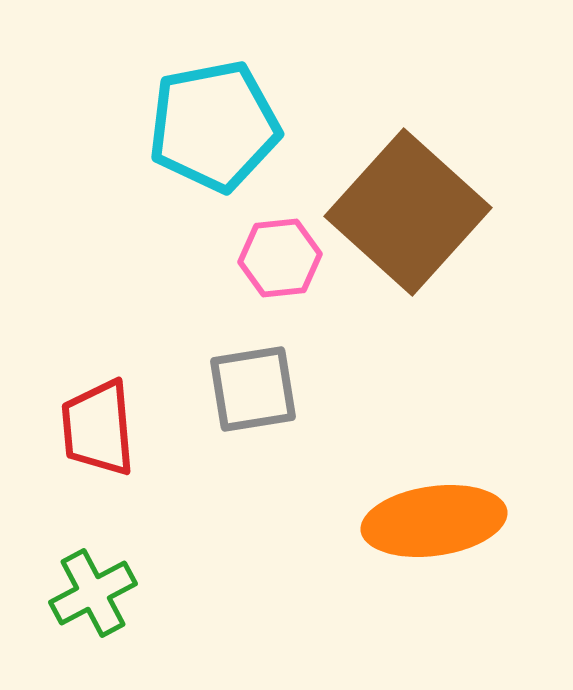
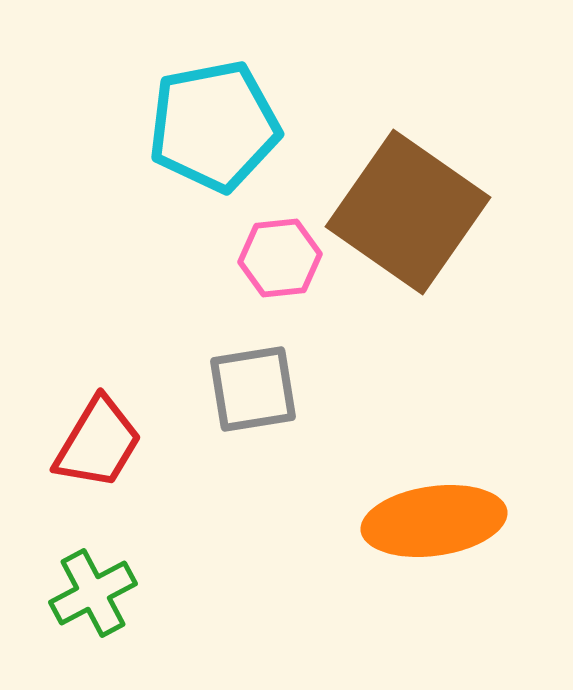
brown square: rotated 7 degrees counterclockwise
red trapezoid: moved 15 px down; rotated 144 degrees counterclockwise
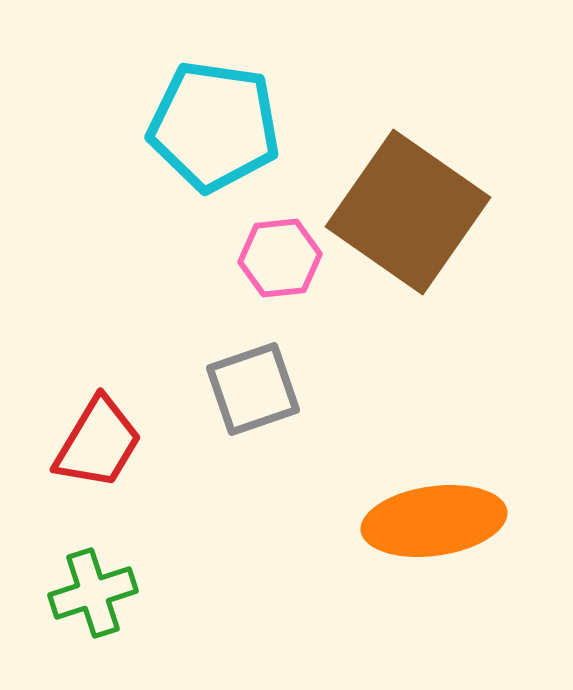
cyan pentagon: rotated 19 degrees clockwise
gray square: rotated 10 degrees counterclockwise
green cross: rotated 10 degrees clockwise
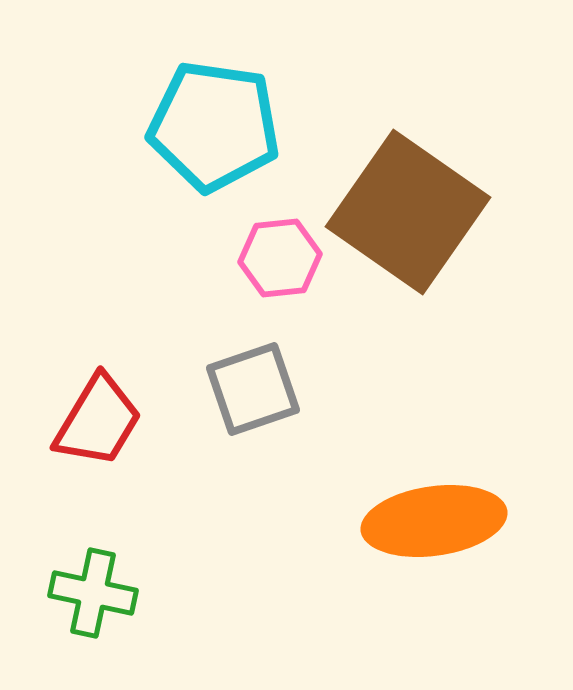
red trapezoid: moved 22 px up
green cross: rotated 30 degrees clockwise
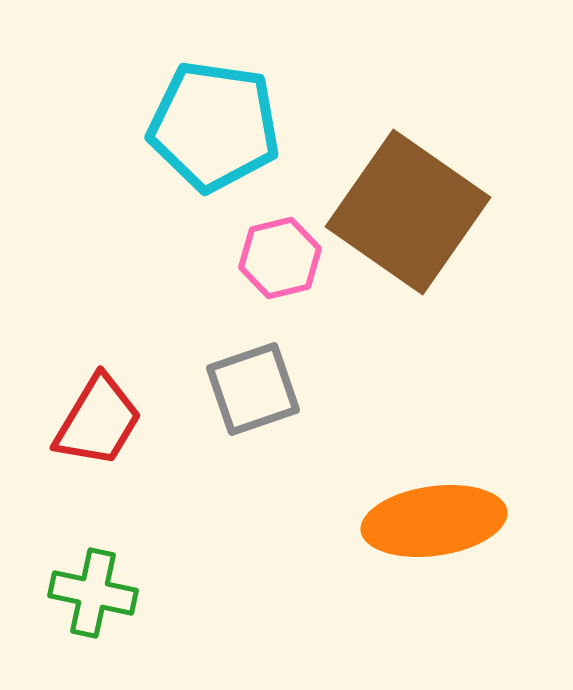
pink hexagon: rotated 8 degrees counterclockwise
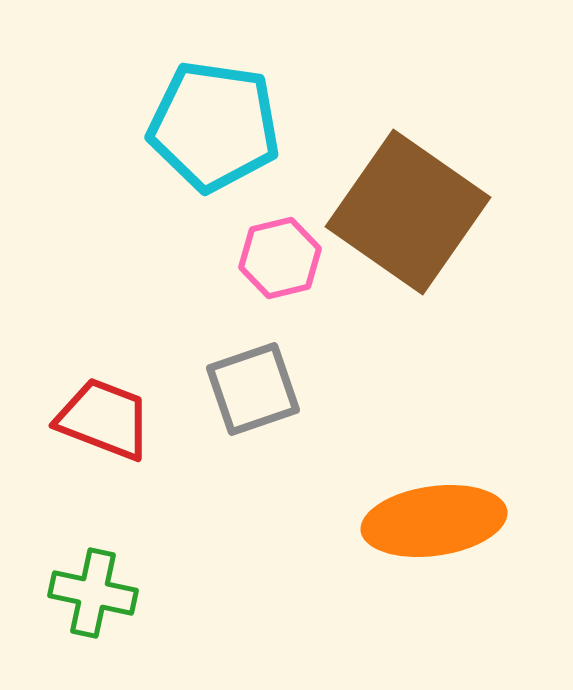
red trapezoid: moved 6 px right, 2 px up; rotated 100 degrees counterclockwise
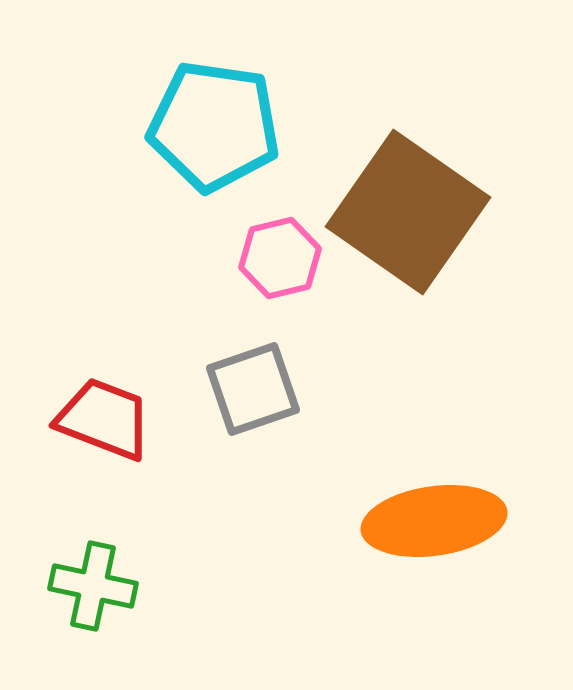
green cross: moved 7 px up
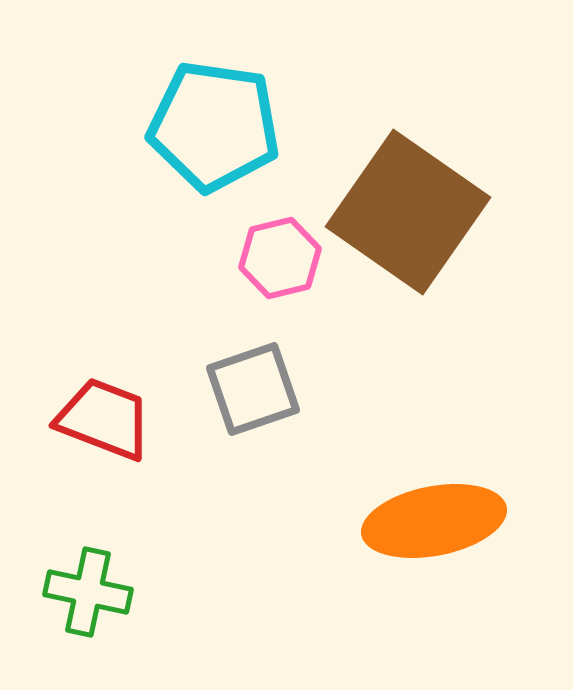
orange ellipse: rotated 3 degrees counterclockwise
green cross: moved 5 px left, 6 px down
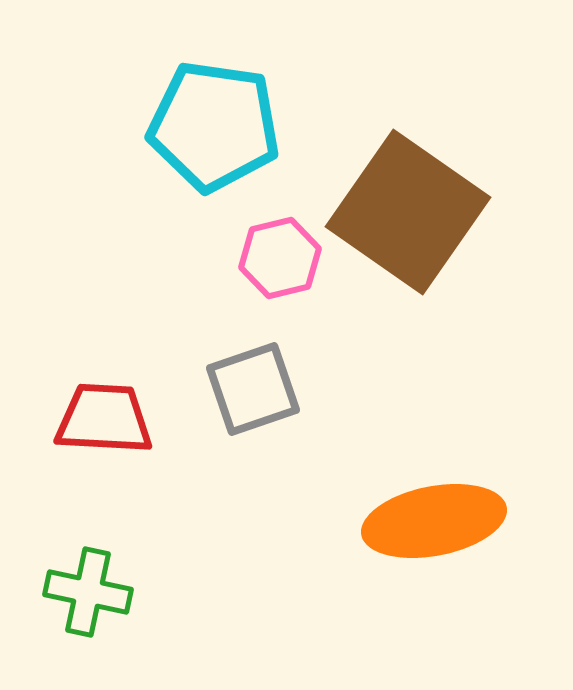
red trapezoid: rotated 18 degrees counterclockwise
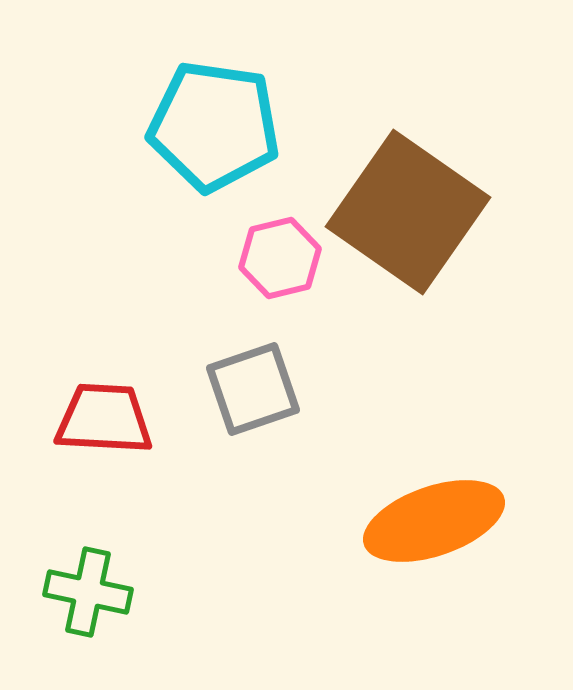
orange ellipse: rotated 8 degrees counterclockwise
